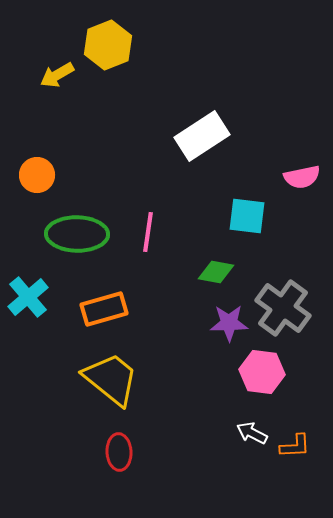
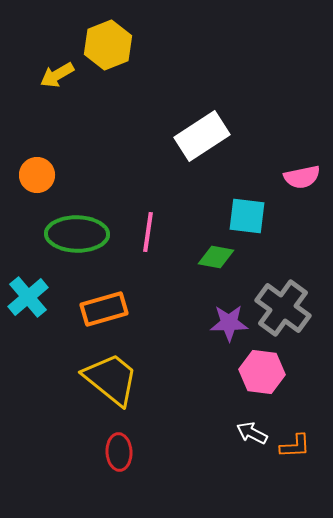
green diamond: moved 15 px up
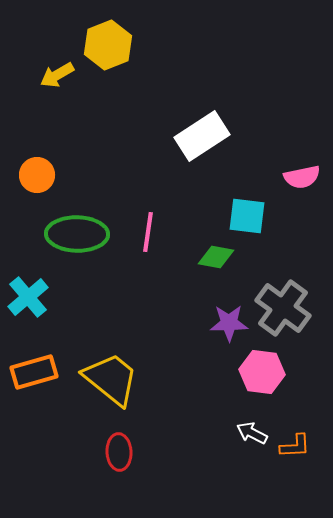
orange rectangle: moved 70 px left, 63 px down
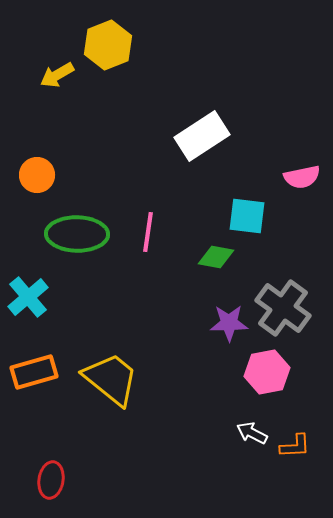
pink hexagon: moved 5 px right; rotated 18 degrees counterclockwise
red ellipse: moved 68 px left, 28 px down; rotated 12 degrees clockwise
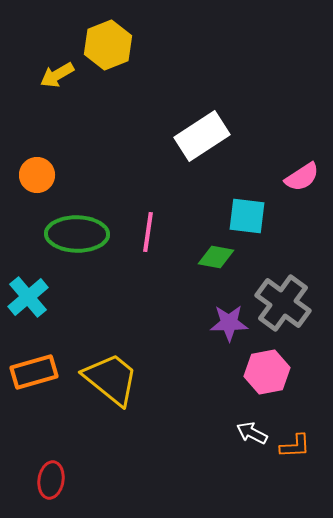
pink semicircle: rotated 21 degrees counterclockwise
gray cross: moved 5 px up
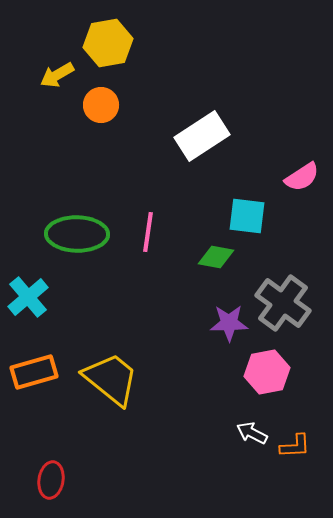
yellow hexagon: moved 2 px up; rotated 12 degrees clockwise
orange circle: moved 64 px right, 70 px up
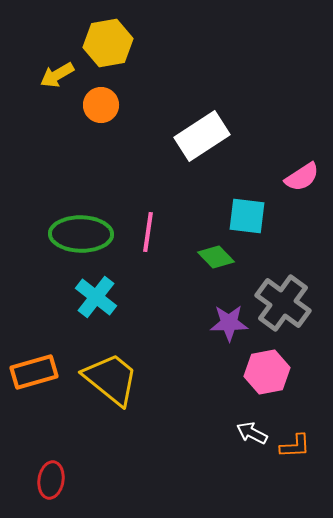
green ellipse: moved 4 px right
green diamond: rotated 36 degrees clockwise
cyan cross: moved 68 px right; rotated 12 degrees counterclockwise
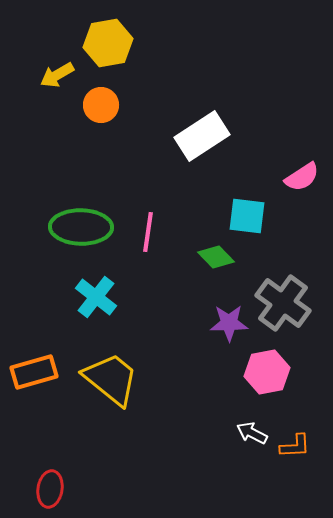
green ellipse: moved 7 px up
red ellipse: moved 1 px left, 9 px down
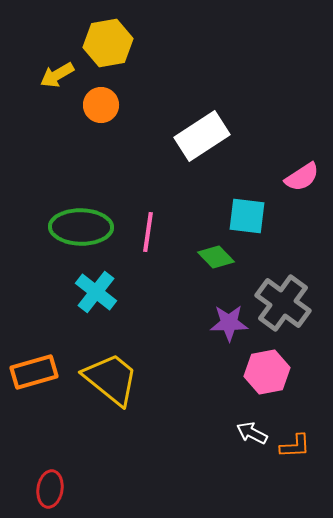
cyan cross: moved 5 px up
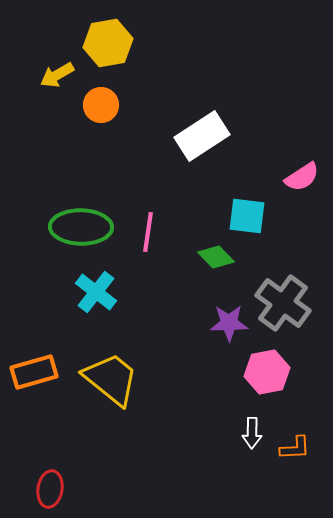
white arrow: rotated 116 degrees counterclockwise
orange L-shape: moved 2 px down
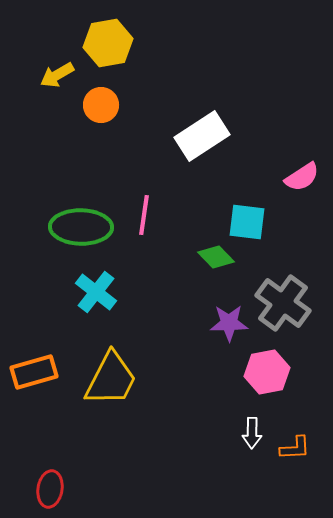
cyan square: moved 6 px down
pink line: moved 4 px left, 17 px up
yellow trapezoid: rotated 78 degrees clockwise
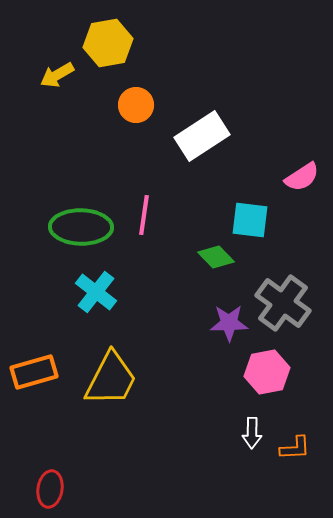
orange circle: moved 35 px right
cyan square: moved 3 px right, 2 px up
